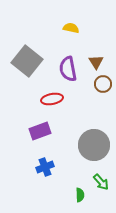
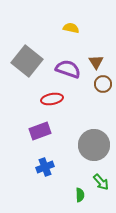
purple semicircle: rotated 120 degrees clockwise
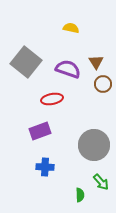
gray square: moved 1 px left, 1 px down
blue cross: rotated 24 degrees clockwise
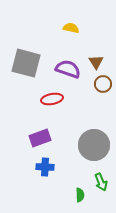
gray square: moved 1 px down; rotated 24 degrees counterclockwise
purple rectangle: moved 7 px down
green arrow: rotated 18 degrees clockwise
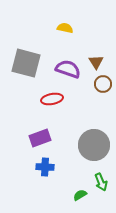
yellow semicircle: moved 6 px left
green semicircle: rotated 120 degrees counterclockwise
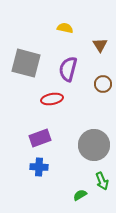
brown triangle: moved 4 px right, 17 px up
purple semicircle: rotated 95 degrees counterclockwise
blue cross: moved 6 px left
green arrow: moved 1 px right, 1 px up
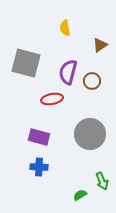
yellow semicircle: rotated 112 degrees counterclockwise
brown triangle: rotated 28 degrees clockwise
purple semicircle: moved 3 px down
brown circle: moved 11 px left, 3 px up
purple rectangle: moved 1 px left, 1 px up; rotated 35 degrees clockwise
gray circle: moved 4 px left, 11 px up
